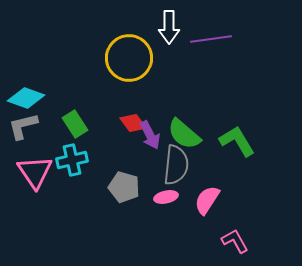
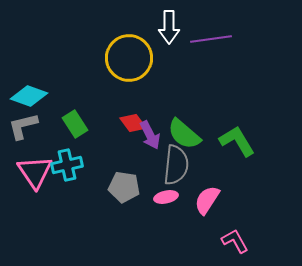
cyan diamond: moved 3 px right, 2 px up
cyan cross: moved 5 px left, 5 px down
gray pentagon: rotated 8 degrees counterclockwise
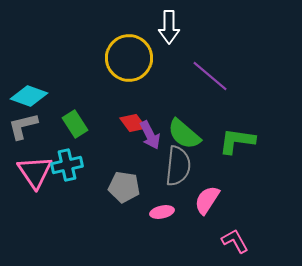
purple line: moved 1 px left, 37 px down; rotated 48 degrees clockwise
green L-shape: rotated 51 degrees counterclockwise
gray semicircle: moved 2 px right, 1 px down
pink ellipse: moved 4 px left, 15 px down
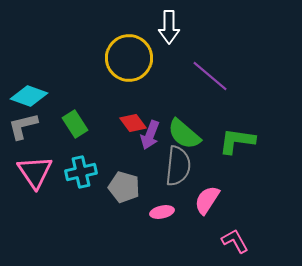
purple arrow: rotated 48 degrees clockwise
cyan cross: moved 14 px right, 7 px down
gray pentagon: rotated 8 degrees clockwise
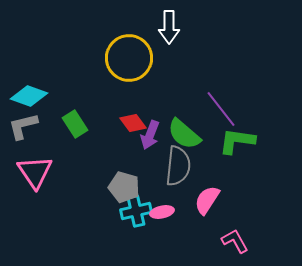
purple line: moved 11 px right, 33 px down; rotated 12 degrees clockwise
cyan cross: moved 55 px right, 39 px down
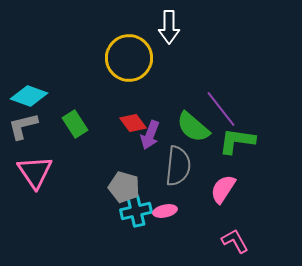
green semicircle: moved 9 px right, 7 px up
pink semicircle: moved 16 px right, 11 px up
pink ellipse: moved 3 px right, 1 px up
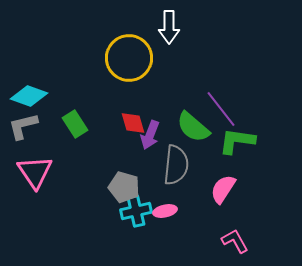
red diamond: rotated 20 degrees clockwise
gray semicircle: moved 2 px left, 1 px up
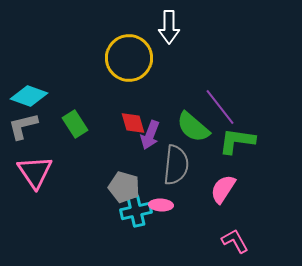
purple line: moved 1 px left, 2 px up
pink ellipse: moved 4 px left, 6 px up; rotated 15 degrees clockwise
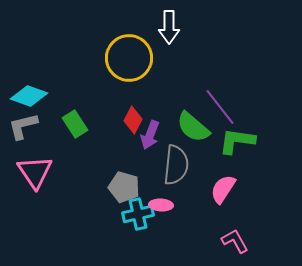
red diamond: moved 3 px up; rotated 44 degrees clockwise
cyan cross: moved 2 px right, 3 px down
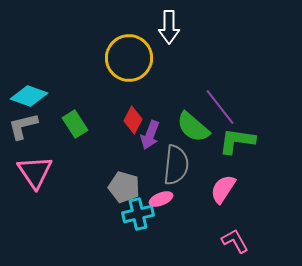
pink ellipse: moved 6 px up; rotated 25 degrees counterclockwise
